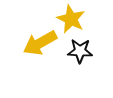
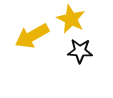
yellow arrow: moved 8 px left, 7 px up
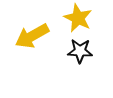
yellow star: moved 7 px right, 1 px up
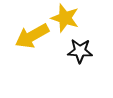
yellow star: moved 13 px left; rotated 8 degrees counterclockwise
